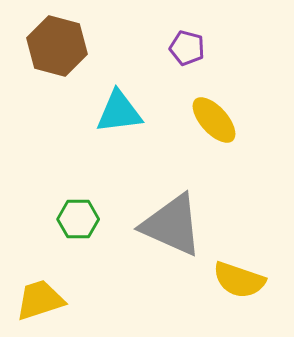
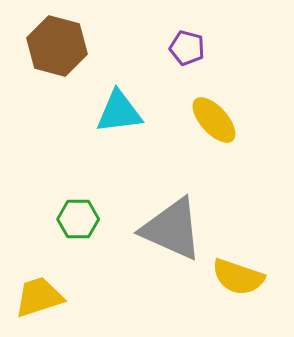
gray triangle: moved 4 px down
yellow semicircle: moved 1 px left, 3 px up
yellow trapezoid: moved 1 px left, 3 px up
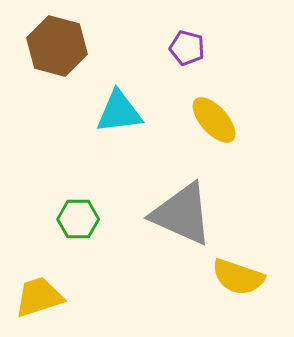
gray triangle: moved 10 px right, 15 px up
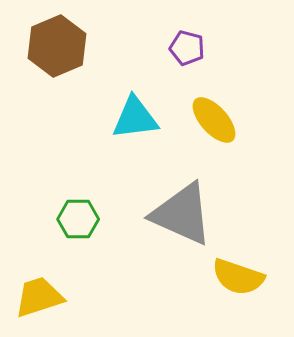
brown hexagon: rotated 22 degrees clockwise
cyan triangle: moved 16 px right, 6 px down
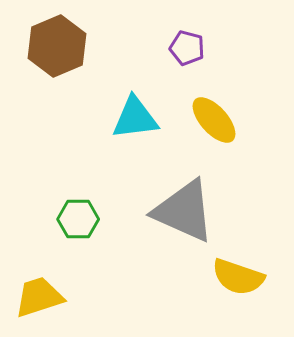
gray triangle: moved 2 px right, 3 px up
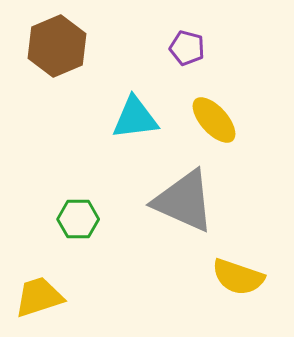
gray triangle: moved 10 px up
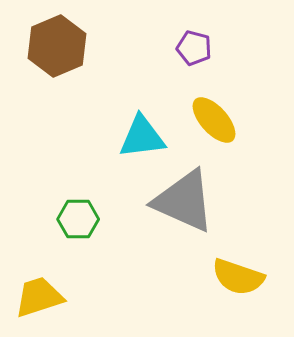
purple pentagon: moved 7 px right
cyan triangle: moved 7 px right, 19 px down
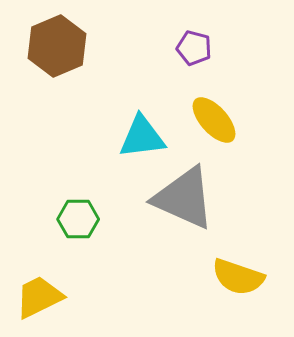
gray triangle: moved 3 px up
yellow trapezoid: rotated 8 degrees counterclockwise
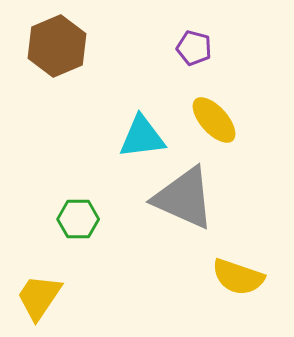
yellow trapezoid: rotated 30 degrees counterclockwise
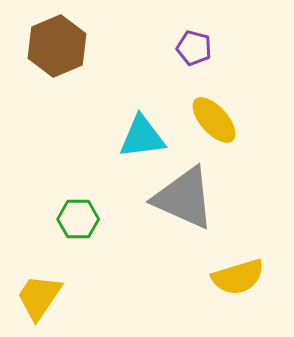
yellow semicircle: rotated 36 degrees counterclockwise
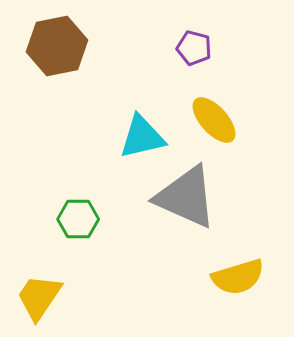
brown hexagon: rotated 12 degrees clockwise
cyan triangle: rotated 6 degrees counterclockwise
gray triangle: moved 2 px right, 1 px up
